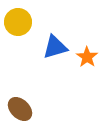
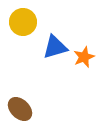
yellow circle: moved 5 px right
orange star: moved 3 px left; rotated 15 degrees clockwise
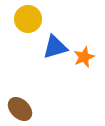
yellow circle: moved 5 px right, 3 px up
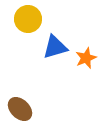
orange star: moved 2 px right, 1 px down
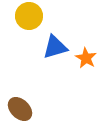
yellow circle: moved 1 px right, 3 px up
orange star: rotated 20 degrees counterclockwise
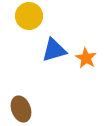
blue triangle: moved 1 px left, 3 px down
brown ellipse: moved 1 px right; rotated 25 degrees clockwise
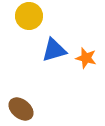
orange star: rotated 15 degrees counterclockwise
brown ellipse: rotated 30 degrees counterclockwise
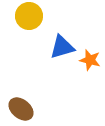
blue triangle: moved 8 px right, 3 px up
orange star: moved 4 px right, 2 px down
